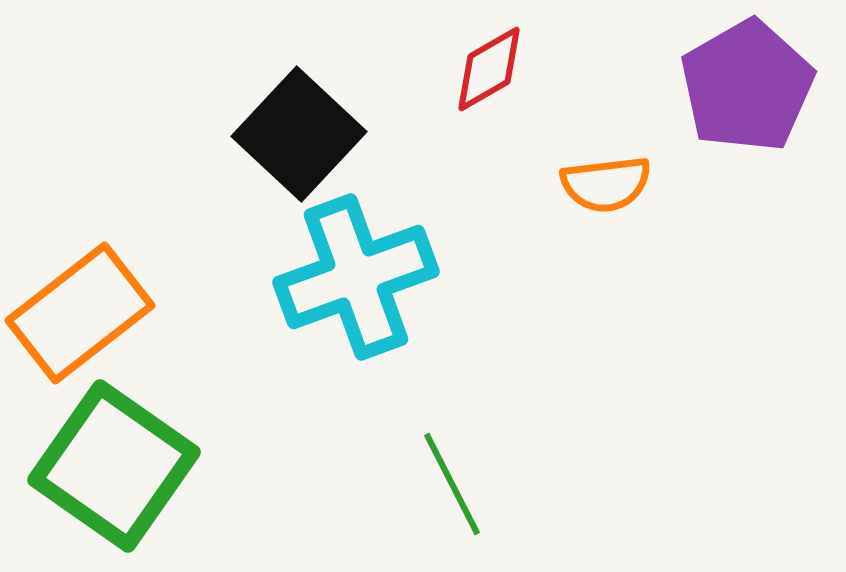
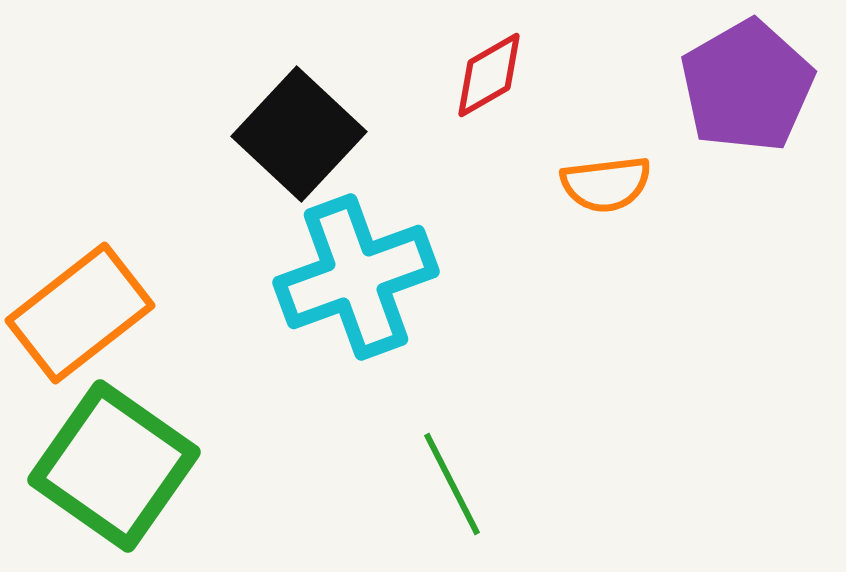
red diamond: moved 6 px down
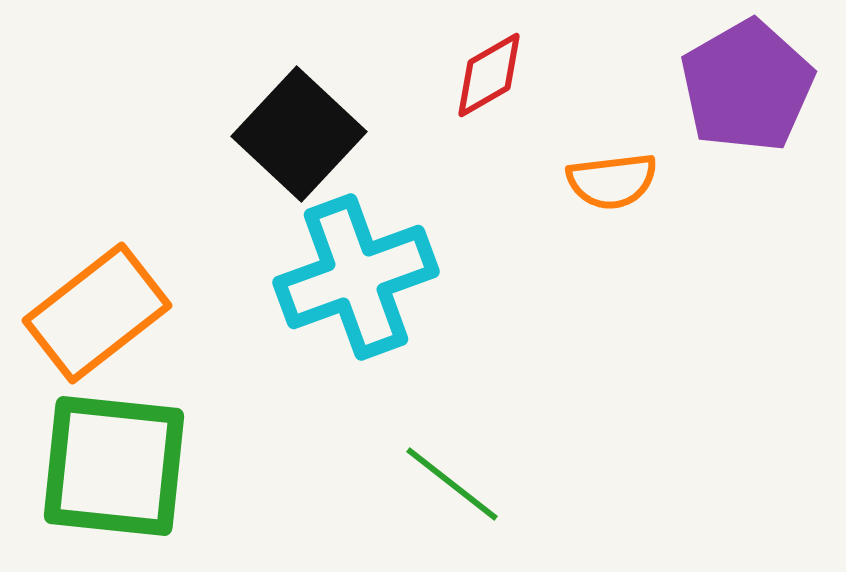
orange semicircle: moved 6 px right, 3 px up
orange rectangle: moved 17 px right
green square: rotated 29 degrees counterclockwise
green line: rotated 25 degrees counterclockwise
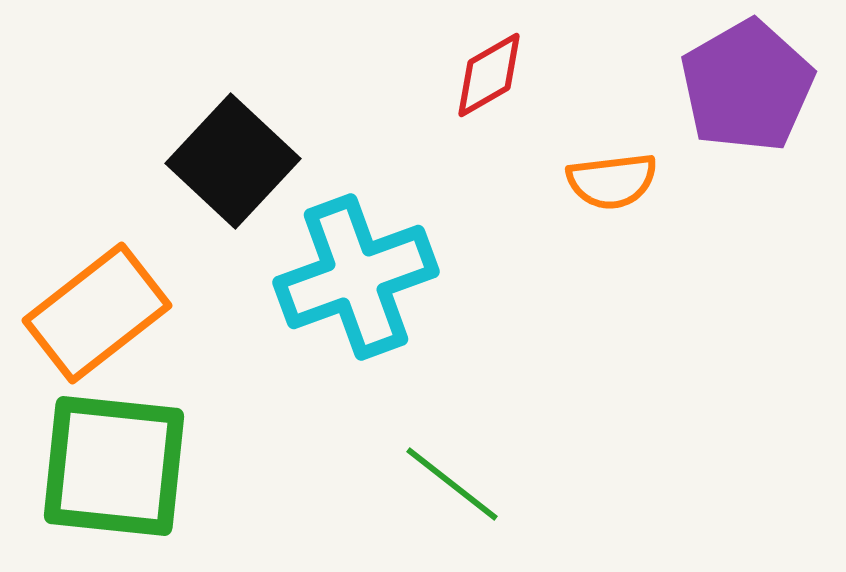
black square: moved 66 px left, 27 px down
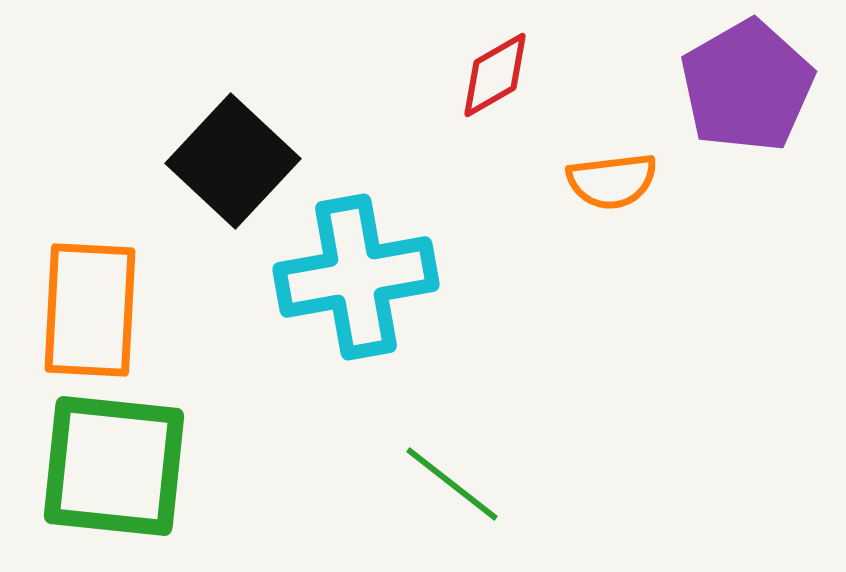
red diamond: moved 6 px right
cyan cross: rotated 10 degrees clockwise
orange rectangle: moved 7 px left, 3 px up; rotated 49 degrees counterclockwise
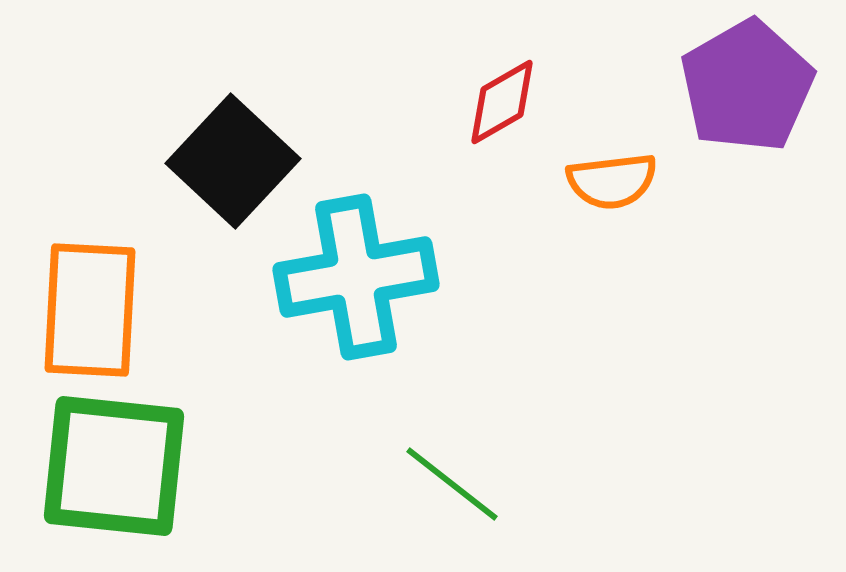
red diamond: moved 7 px right, 27 px down
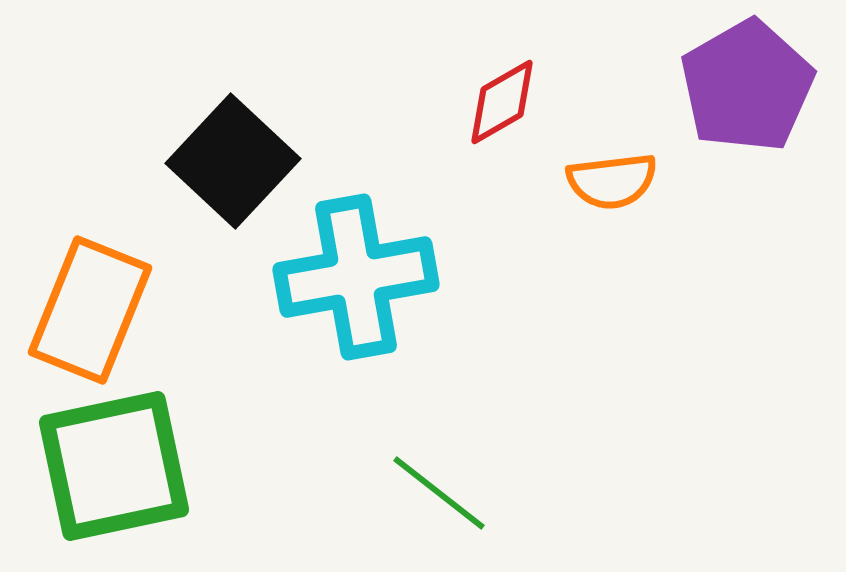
orange rectangle: rotated 19 degrees clockwise
green square: rotated 18 degrees counterclockwise
green line: moved 13 px left, 9 px down
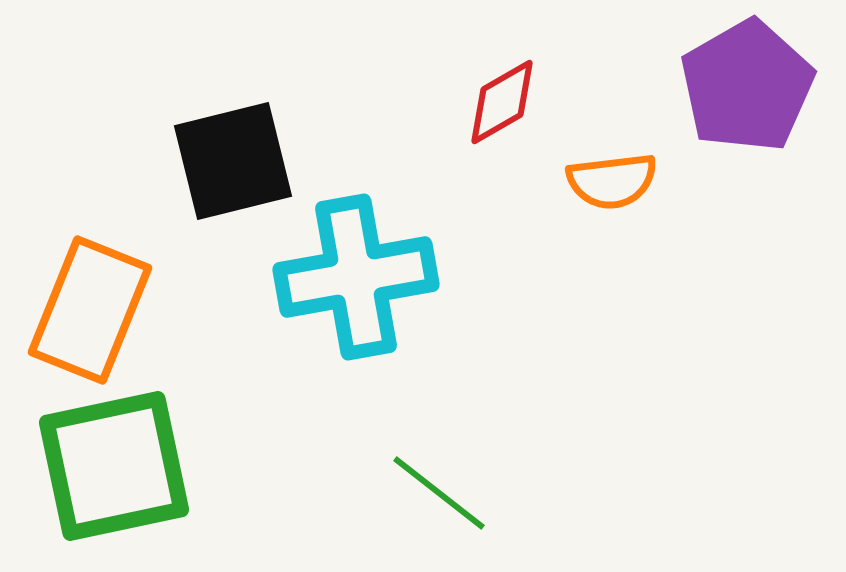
black square: rotated 33 degrees clockwise
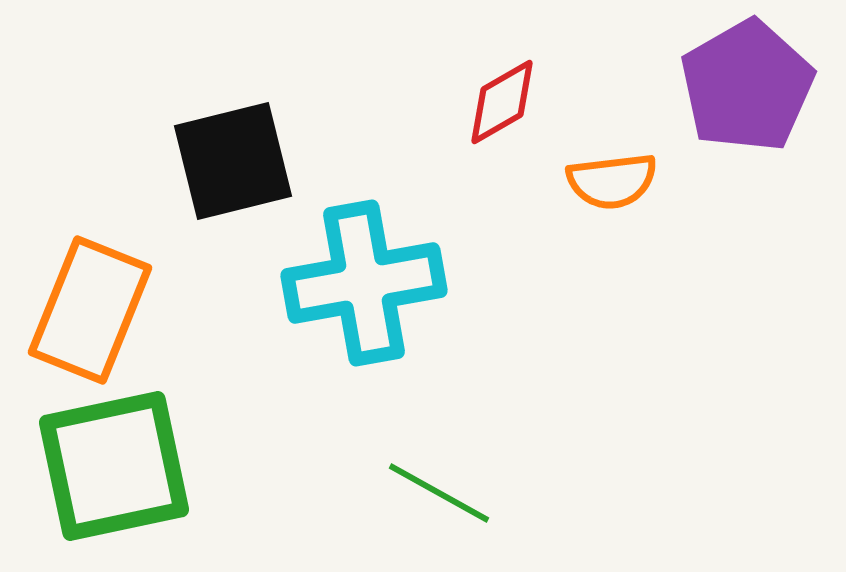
cyan cross: moved 8 px right, 6 px down
green line: rotated 9 degrees counterclockwise
